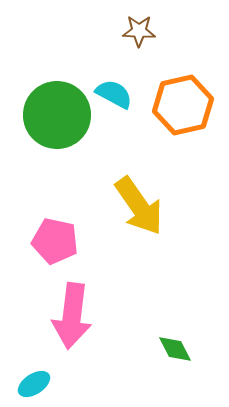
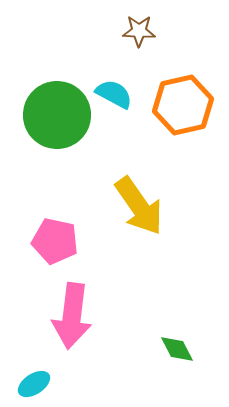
green diamond: moved 2 px right
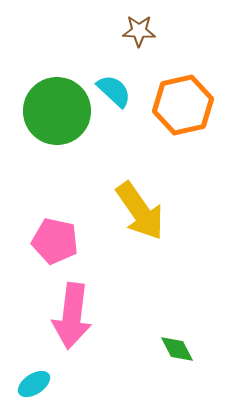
cyan semicircle: moved 3 px up; rotated 15 degrees clockwise
green circle: moved 4 px up
yellow arrow: moved 1 px right, 5 px down
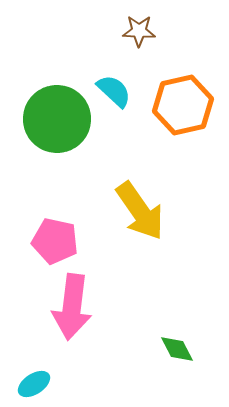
green circle: moved 8 px down
pink arrow: moved 9 px up
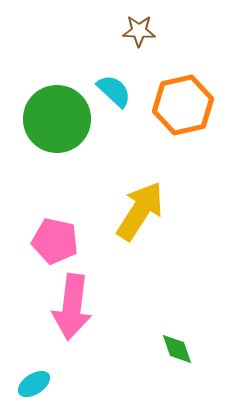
yellow arrow: rotated 112 degrees counterclockwise
green diamond: rotated 9 degrees clockwise
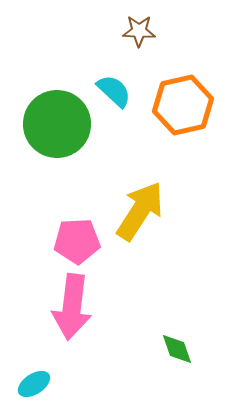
green circle: moved 5 px down
pink pentagon: moved 22 px right; rotated 15 degrees counterclockwise
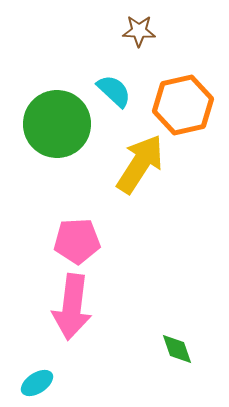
yellow arrow: moved 47 px up
cyan ellipse: moved 3 px right, 1 px up
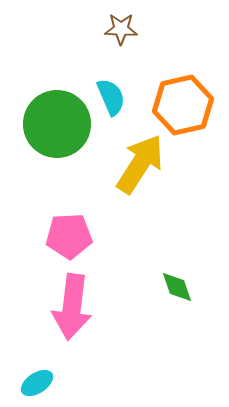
brown star: moved 18 px left, 2 px up
cyan semicircle: moved 3 px left, 6 px down; rotated 24 degrees clockwise
pink pentagon: moved 8 px left, 5 px up
green diamond: moved 62 px up
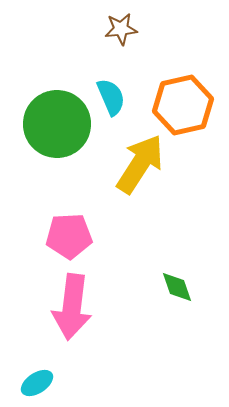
brown star: rotated 8 degrees counterclockwise
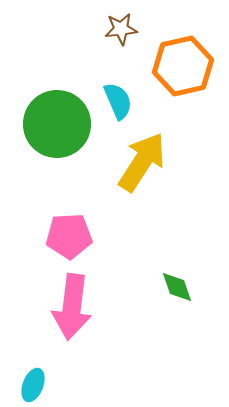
cyan semicircle: moved 7 px right, 4 px down
orange hexagon: moved 39 px up
yellow arrow: moved 2 px right, 2 px up
cyan ellipse: moved 4 px left, 2 px down; rotated 36 degrees counterclockwise
